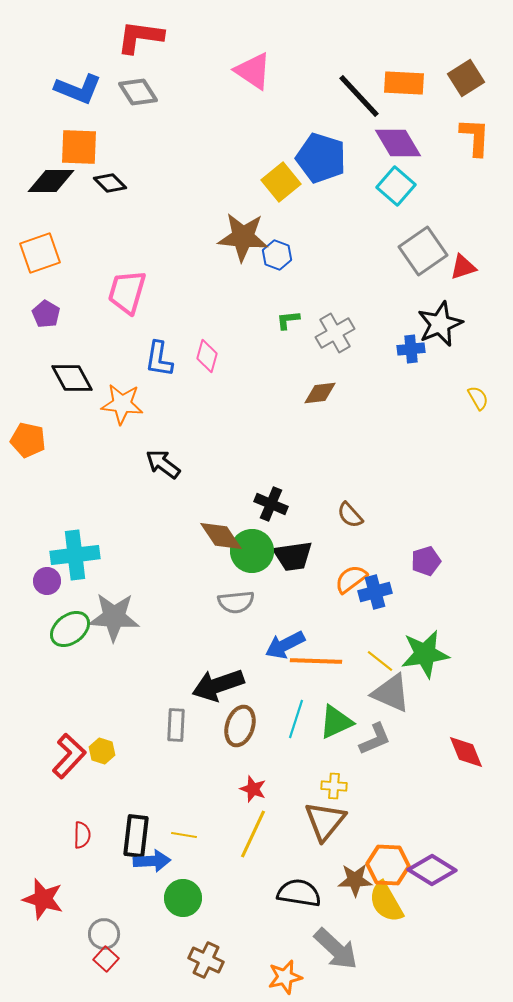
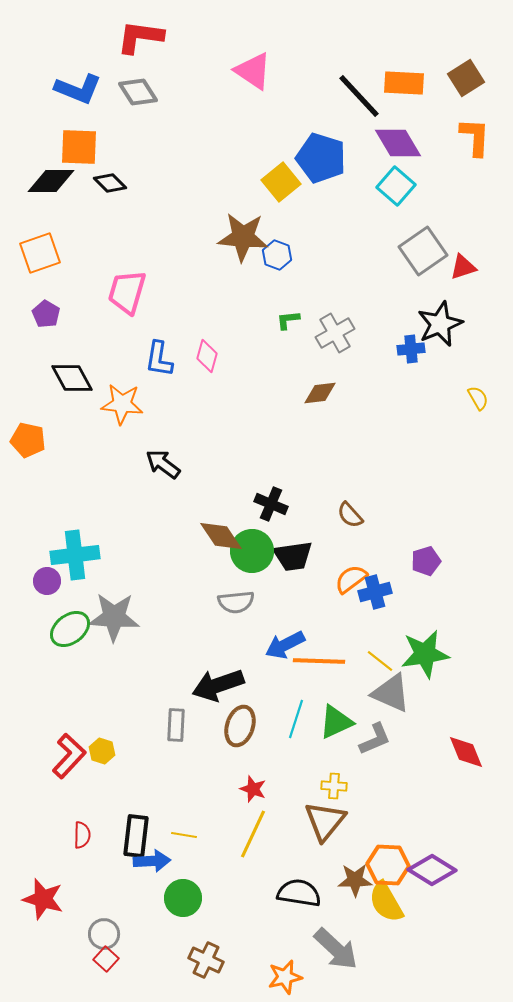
orange line at (316, 661): moved 3 px right
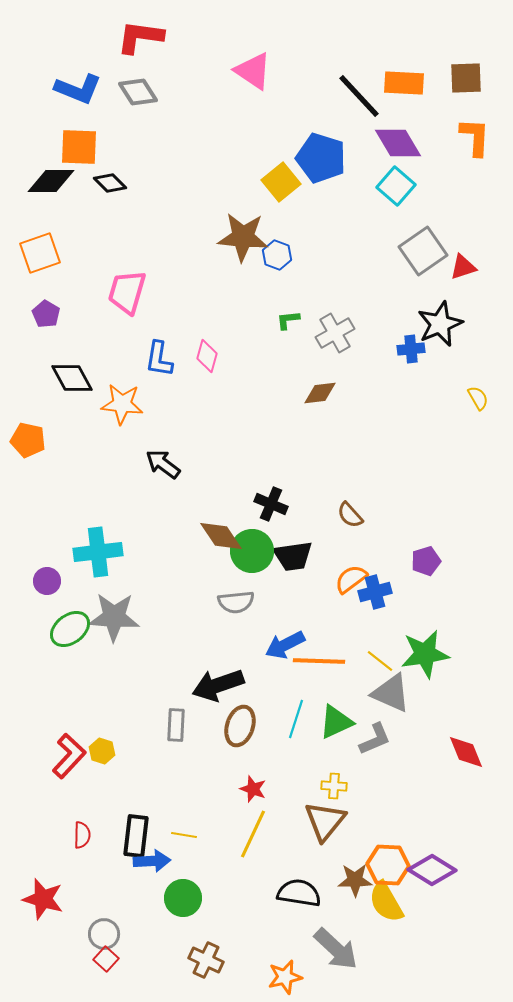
brown square at (466, 78): rotated 30 degrees clockwise
cyan cross at (75, 555): moved 23 px right, 3 px up
